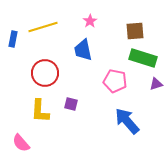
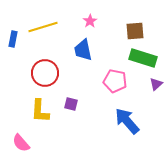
purple triangle: rotated 24 degrees counterclockwise
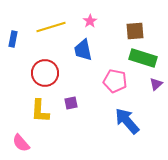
yellow line: moved 8 px right
purple square: moved 1 px up; rotated 24 degrees counterclockwise
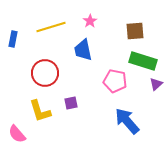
green rectangle: moved 3 px down
yellow L-shape: rotated 20 degrees counterclockwise
pink semicircle: moved 4 px left, 9 px up
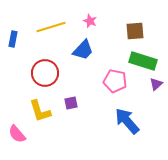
pink star: rotated 16 degrees counterclockwise
blue trapezoid: rotated 125 degrees counterclockwise
